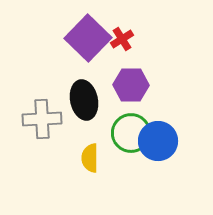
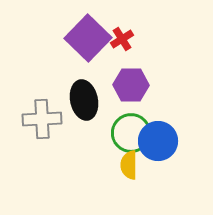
yellow semicircle: moved 39 px right, 7 px down
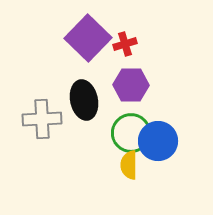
red cross: moved 3 px right, 5 px down; rotated 15 degrees clockwise
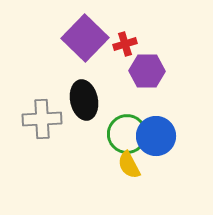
purple square: moved 3 px left
purple hexagon: moved 16 px right, 14 px up
green circle: moved 4 px left, 1 px down
blue circle: moved 2 px left, 5 px up
yellow semicircle: rotated 28 degrees counterclockwise
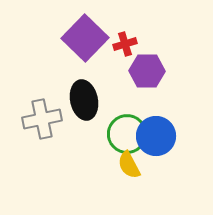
gray cross: rotated 9 degrees counterclockwise
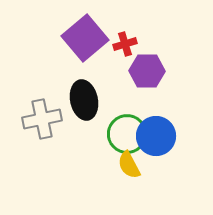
purple square: rotated 6 degrees clockwise
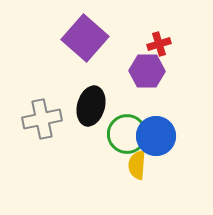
purple square: rotated 9 degrees counterclockwise
red cross: moved 34 px right
black ellipse: moved 7 px right, 6 px down; rotated 27 degrees clockwise
yellow semicircle: moved 8 px right; rotated 32 degrees clockwise
